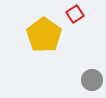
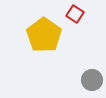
red square: rotated 24 degrees counterclockwise
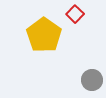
red square: rotated 12 degrees clockwise
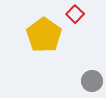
gray circle: moved 1 px down
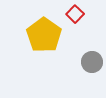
gray circle: moved 19 px up
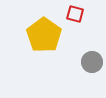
red square: rotated 30 degrees counterclockwise
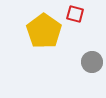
yellow pentagon: moved 4 px up
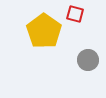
gray circle: moved 4 px left, 2 px up
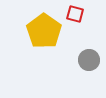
gray circle: moved 1 px right
